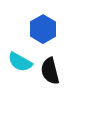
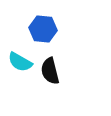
blue hexagon: rotated 24 degrees counterclockwise
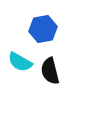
blue hexagon: rotated 16 degrees counterclockwise
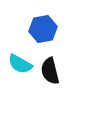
cyan semicircle: moved 2 px down
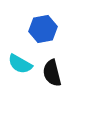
black semicircle: moved 2 px right, 2 px down
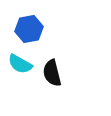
blue hexagon: moved 14 px left
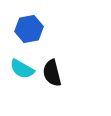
cyan semicircle: moved 2 px right, 5 px down
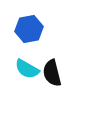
cyan semicircle: moved 5 px right
